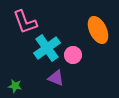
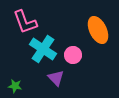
cyan cross: moved 4 px left, 1 px down; rotated 20 degrees counterclockwise
purple triangle: rotated 24 degrees clockwise
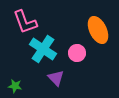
pink circle: moved 4 px right, 2 px up
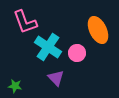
cyan cross: moved 5 px right, 2 px up
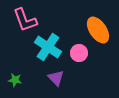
pink L-shape: moved 2 px up
orange ellipse: rotated 8 degrees counterclockwise
pink circle: moved 2 px right
green star: moved 6 px up
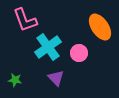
orange ellipse: moved 2 px right, 3 px up
cyan cross: rotated 20 degrees clockwise
